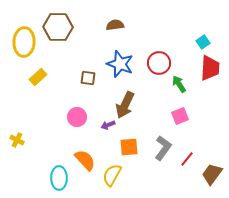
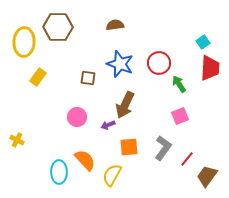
yellow rectangle: rotated 12 degrees counterclockwise
brown trapezoid: moved 5 px left, 2 px down
cyan ellipse: moved 6 px up
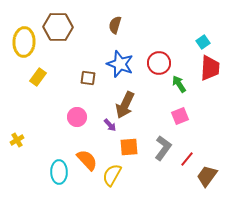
brown semicircle: rotated 66 degrees counterclockwise
purple arrow: moved 2 px right; rotated 112 degrees counterclockwise
yellow cross: rotated 32 degrees clockwise
orange semicircle: moved 2 px right
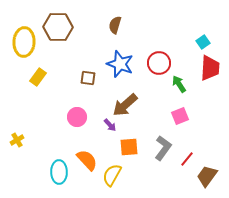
brown arrow: rotated 24 degrees clockwise
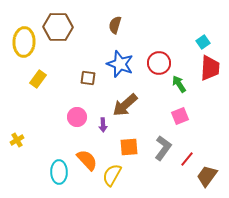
yellow rectangle: moved 2 px down
purple arrow: moved 7 px left; rotated 40 degrees clockwise
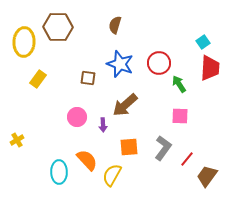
pink square: rotated 24 degrees clockwise
